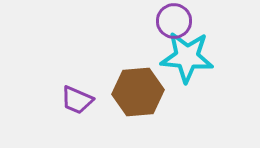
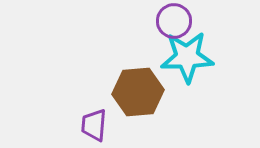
cyan star: rotated 6 degrees counterclockwise
purple trapezoid: moved 17 px right, 25 px down; rotated 72 degrees clockwise
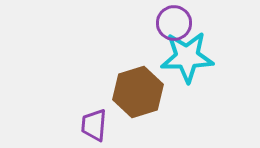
purple circle: moved 2 px down
brown hexagon: rotated 12 degrees counterclockwise
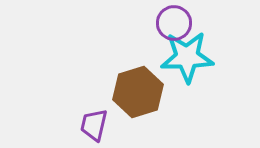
purple trapezoid: rotated 8 degrees clockwise
